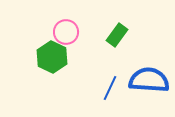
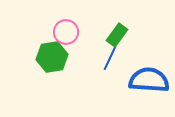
green hexagon: rotated 24 degrees clockwise
blue line: moved 30 px up
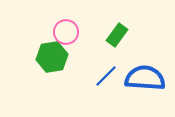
blue line: moved 4 px left, 18 px down; rotated 20 degrees clockwise
blue semicircle: moved 4 px left, 2 px up
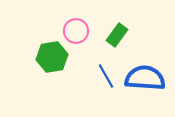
pink circle: moved 10 px right, 1 px up
blue line: rotated 75 degrees counterclockwise
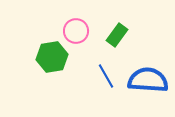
blue semicircle: moved 3 px right, 2 px down
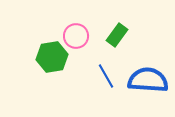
pink circle: moved 5 px down
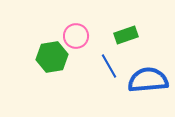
green rectangle: moved 9 px right; rotated 35 degrees clockwise
blue line: moved 3 px right, 10 px up
blue semicircle: rotated 9 degrees counterclockwise
